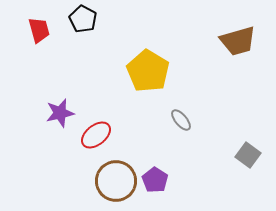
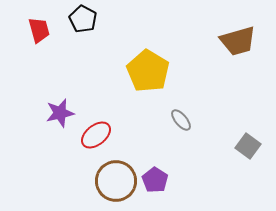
gray square: moved 9 px up
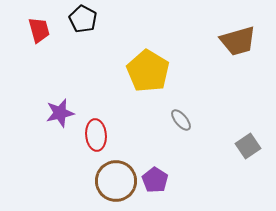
red ellipse: rotated 56 degrees counterclockwise
gray square: rotated 20 degrees clockwise
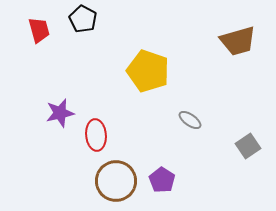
yellow pentagon: rotated 12 degrees counterclockwise
gray ellipse: moved 9 px right; rotated 15 degrees counterclockwise
purple pentagon: moved 7 px right
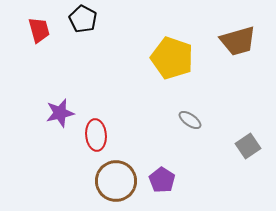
yellow pentagon: moved 24 px right, 13 px up
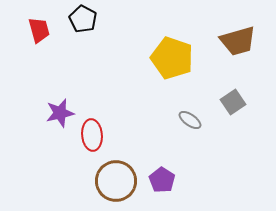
red ellipse: moved 4 px left
gray square: moved 15 px left, 44 px up
